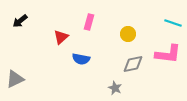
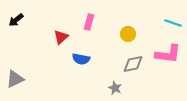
black arrow: moved 4 px left, 1 px up
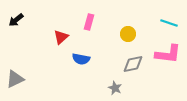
cyan line: moved 4 px left
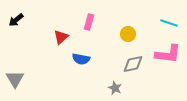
gray triangle: rotated 36 degrees counterclockwise
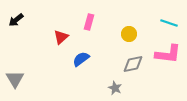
yellow circle: moved 1 px right
blue semicircle: rotated 132 degrees clockwise
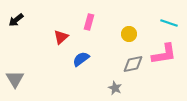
pink L-shape: moved 4 px left; rotated 16 degrees counterclockwise
